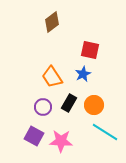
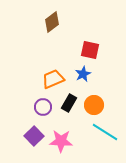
orange trapezoid: moved 1 px right, 2 px down; rotated 100 degrees clockwise
purple square: rotated 18 degrees clockwise
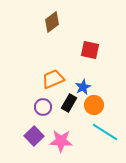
blue star: moved 13 px down
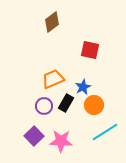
black rectangle: moved 3 px left
purple circle: moved 1 px right, 1 px up
cyan line: rotated 64 degrees counterclockwise
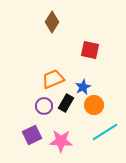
brown diamond: rotated 20 degrees counterclockwise
purple square: moved 2 px left, 1 px up; rotated 18 degrees clockwise
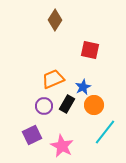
brown diamond: moved 3 px right, 2 px up
black rectangle: moved 1 px right, 1 px down
cyan line: rotated 20 degrees counterclockwise
pink star: moved 1 px right, 5 px down; rotated 25 degrees clockwise
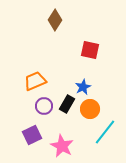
orange trapezoid: moved 18 px left, 2 px down
orange circle: moved 4 px left, 4 px down
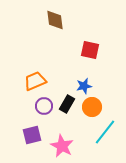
brown diamond: rotated 40 degrees counterclockwise
blue star: moved 1 px right, 1 px up; rotated 14 degrees clockwise
orange circle: moved 2 px right, 2 px up
purple square: rotated 12 degrees clockwise
